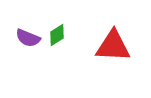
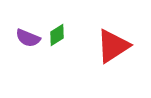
red triangle: rotated 36 degrees counterclockwise
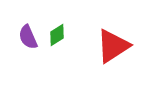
purple semicircle: moved 1 px up; rotated 45 degrees clockwise
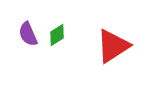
purple semicircle: moved 3 px up
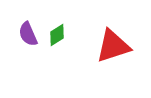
red triangle: rotated 15 degrees clockwise
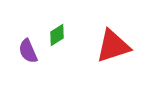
purple semicircle: moved 17 px down
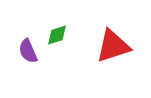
green diamond: rotated 15 degrees clockwise
